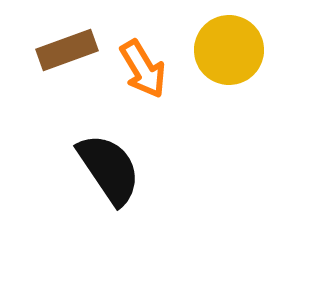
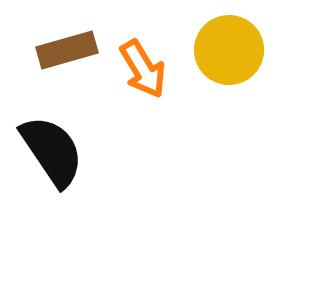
brown rectangle: rotated 4 degrees clockwise
black semicircle: moved 57 px left, 18 px up
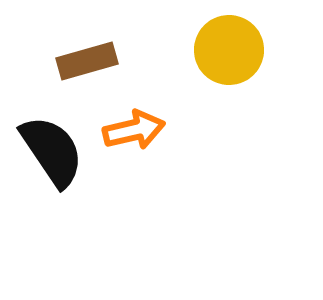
brown rectangle: moved 20 px right, 11 px down
orange arrow: moved 9 px left, 61 px down; rotated 72 degrees counterclockwise
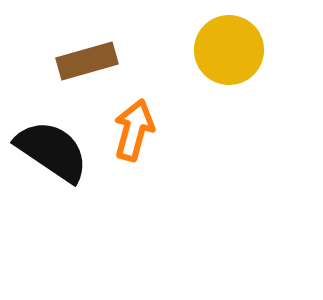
orange arrow: rotated 62 degrees counterclockwise
black semicircle: rotated 22 degrees counterclockwise
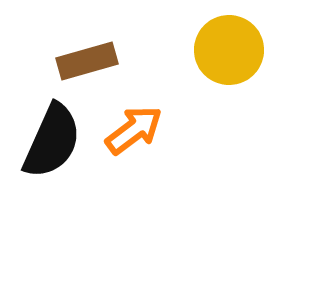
orange arrow: rotated 38 degrees clockwise
black semicircle: moved 10 px up; rotated 80 degrees clockwise
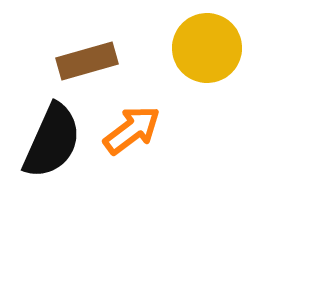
yellow circle: moved 22 px left, 2 px up
orange arrow: moved 2 px left
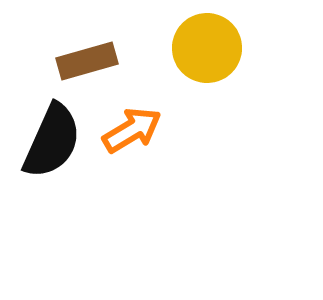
orange arrow: rotated 6 degrees clockwise
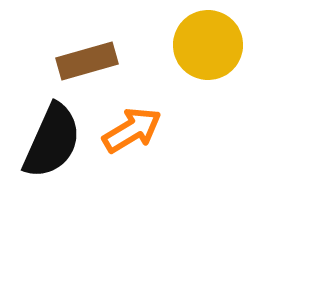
yellow circle: moved 1 px right, 3 px up
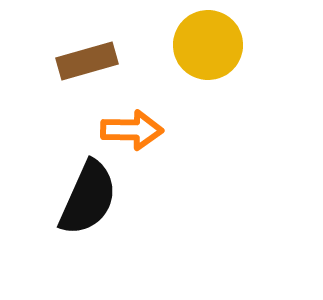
orange arrow: rotated 32 degrees clockwise
black semicircle: moved 36 px right, 57 px down
